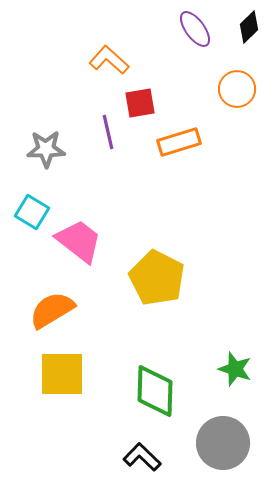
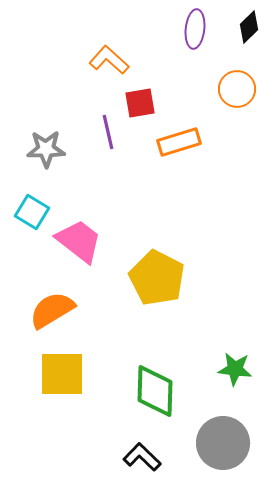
purple ellipse: rotated 42 degrees clockwise
green star: rotated 12 degrees counterclockwise
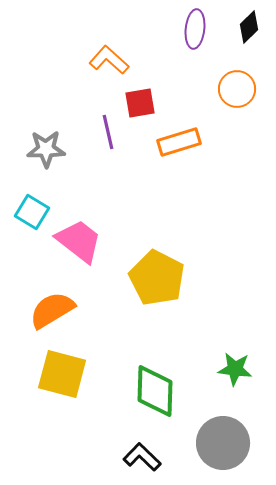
yellow square: rotated 15 degrees clockwise
